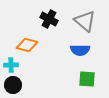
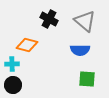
cyan cross: moved 1 px right, 1 px up
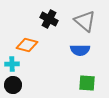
green square: moved 4 px down
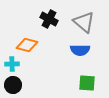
gray triangle: moved 1 px left, 1 px down
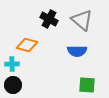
gray triangle: moved 2 px left, 2 px up
blue semicircle: moved 3 px left, 1 px down
green square: moved 2 px down
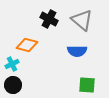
cyan cross: rotated 24 degrees counterclockwise
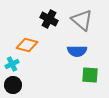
green square: moved 3 px right, 10 px up
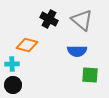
cyan cross: rotated 24 degrees clockwise
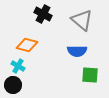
black cross: moved 6 px left, 5 px up
cyan cross: moved 6 px right, 2 px down; rotated 32 degrees clockwise
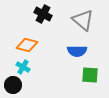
gray triangle: moved 1 px right
cyan cross: moved 5 px right, 1 px down
